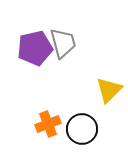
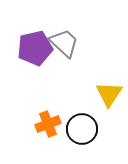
gray trapezoid: moved 1 px right; rotated 32 degrees counterclockwise
yellow triangle: moved 4 px down; rotated 12 degrees counterclockwise
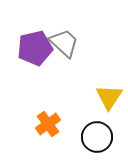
yellow triangle: moved 3 px down
orange cross: rotated 15 degrees counterclockwise
black circle: moved 15 px right, 8 px down
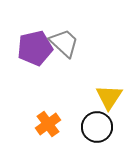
black circle: moved 10 px up
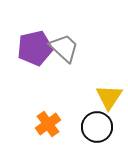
gray trapezoid: moved 5 px down
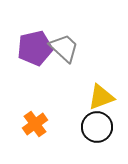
yellow triangle: moved 8 px left; rotated 36 degrees clockwise
orange cross: moved 13 px left
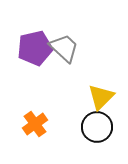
yellow triangle: rotated 24 degrees counterclockwise
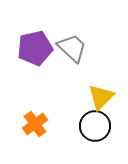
gray trapezoid: moved 8 px right
black circle: moved 2 px left, 1 px up
